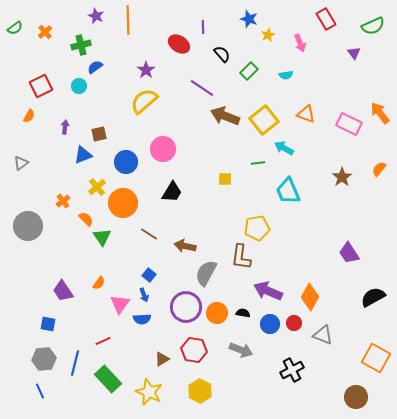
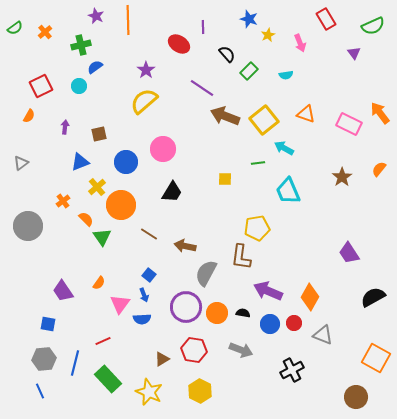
black semicircle at (222, 54): moved 5 px right
blue triangle at (83, 155): moved 3 px left, 7 px down
orange circle at (123, 203): moved 2 px left, 2 px down
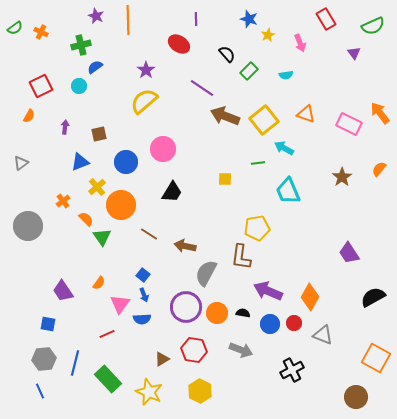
purple line at (203, 27): moved 7 px left, 8 px up
orange cross at (45, 32): moved 4 px left; rotated 24 degrees counterclockwise
blue square at (149, 275): moved 6 px left
red line at (103, 341): moved 4 px right, 7 px up
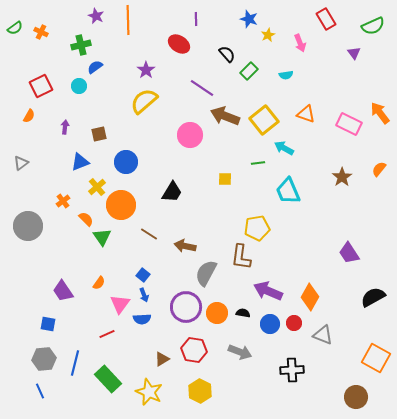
pink circle at (163, 149): moved 27 px right, 14 px up
gray arrow at (241, 350): moved 1 px left, 2 px down
black cross at (292, 370): rotated 25 degrees clockwise
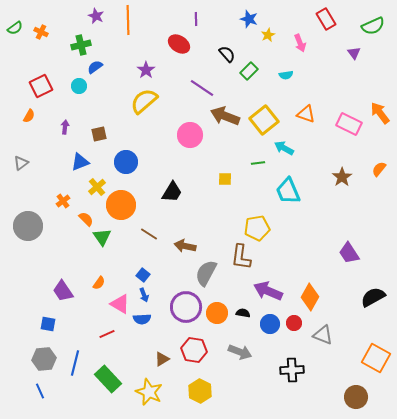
pink triangle at (120, 304): rotated 35 degrees counterclockwise
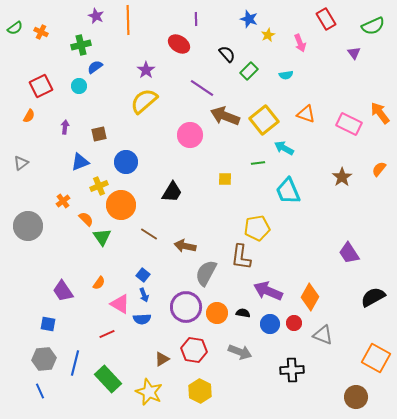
yellow cross at (97, 187): moved 2 px right, 1 px up; rotated 18 degrees clockwise
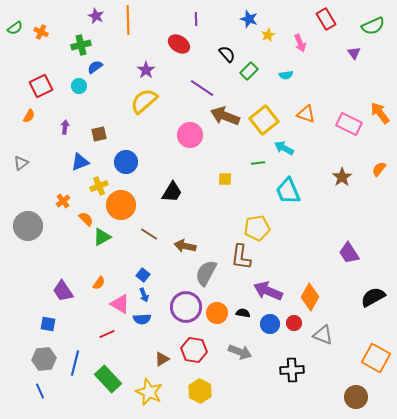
green triangle at (102, 237): rotated 36 degrees clockwise
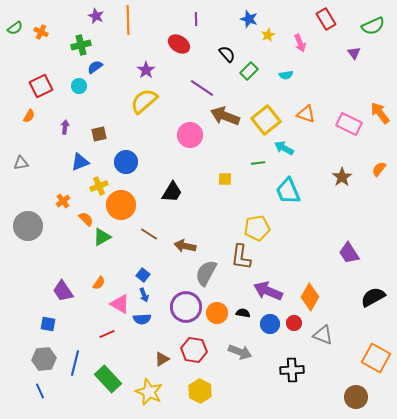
yellow square at (264, 120): moved 2 px right
gray triangle at (21, 163): rotated 28 degrees clockwise
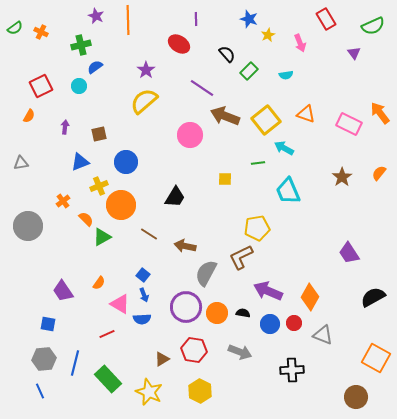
orange semicircle at (379, 169): moved 4 px down
black trapezoid at (172, 192): moved 3 px right, 5 px down
brown L-shape at (241, 257): rotated 56 degrees clockwise
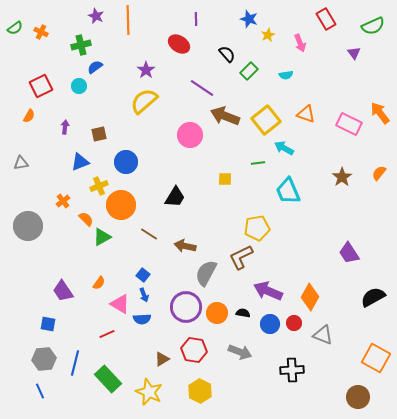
brown circle at (356, 397): moved 2 px right
